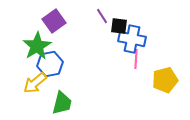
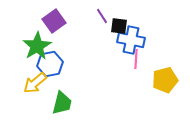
blue cross: moved 1 px left, 1 px down
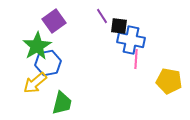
blue hexagon: moved 2 px left, 1 px up
yellow pentagon: moved 4 px right, 1 px down; rotated 25 degrees clockwise
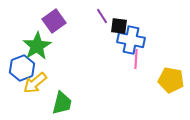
blue hexagon: moved 26 px left, 5 px down; rotated 10 degrees counterclockwise
yellow pentagon: moved 2 px right, 1 px up
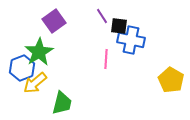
green star: moved 2 px right, 6 px down
pink line: moved 30 px left
yellow pentagon: rotated 20 degrees clockwise
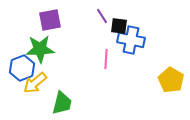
purple square: moved 4 px left, 1 px up; rotated 25 degrees clockwise
green star: moved 1 px right, 3 px up; rotated 28 degrees clockwise
